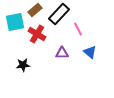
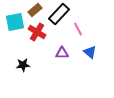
red cross: moved 2 px up
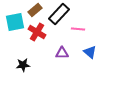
pink line: rotated 56 degrees counterclockwise
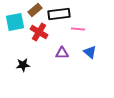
black rectangle: rotated 40 degrees clockwise
red cross: moved 2 px right
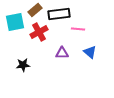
red cross: rotated 30 degrees clockwise
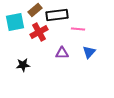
black rectangle: moved 2 px left, 1 px down
blue triangle: moved 1 px left; rotated 32 degrees clockwise
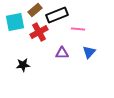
black rectangle: rotated 15 degrees counterclockwise
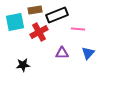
brown rectangle: rotated 32 degrees clockwise
blue triangle: moved 1 px left, 1 px down
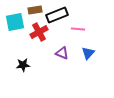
purple triangle: rotated 24 degrees clockwise
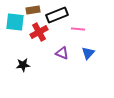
brown rectangle: moved 2 px left
cyan square: rotated 18 degrees clockwise
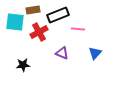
black rectangle: moved 1 px right
blue triangle: moved 7 px right
